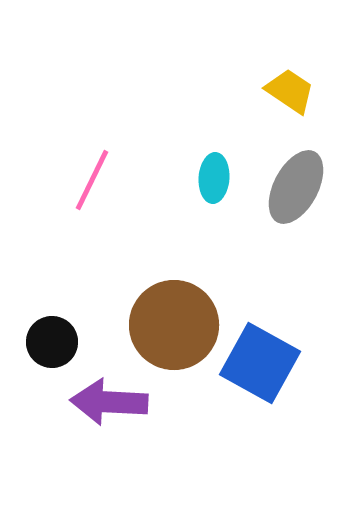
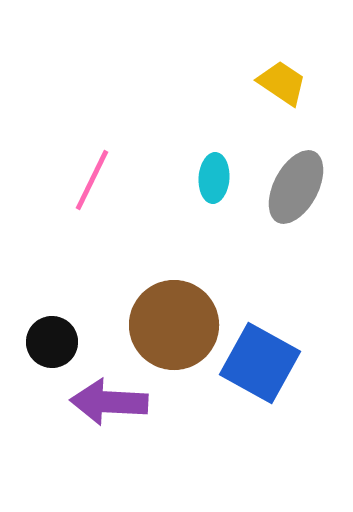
yellow trapezoid: moved 8 px left, 8 px up
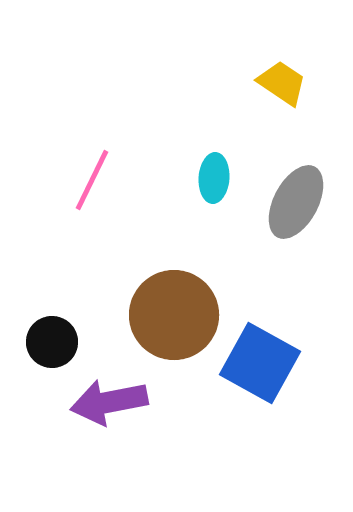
gray ellipse: moved 15 px down
brown circle: moved 10 px up
purple arrow: rotated 14 degrees counterclockwise
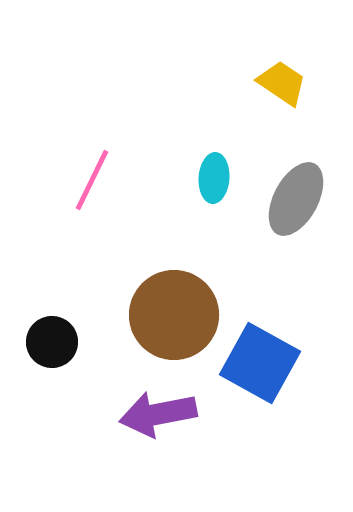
gray ellipse: moved 3 px up
purple arrow: moved 49 px right, 12 px down
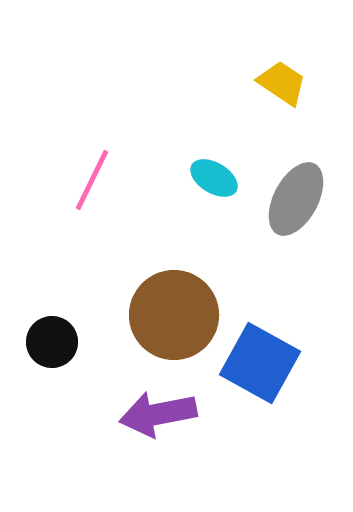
cyan ellipse: rotated 63 degrees counterclockwise
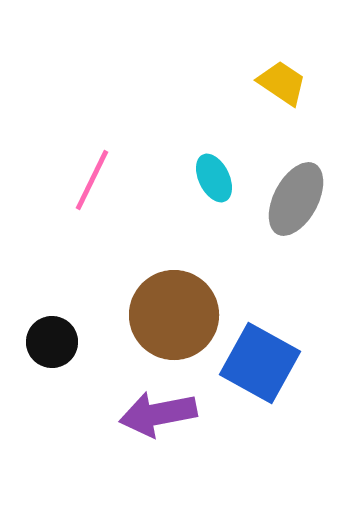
cyan ellipse: rotated 33 degrees clockwise
